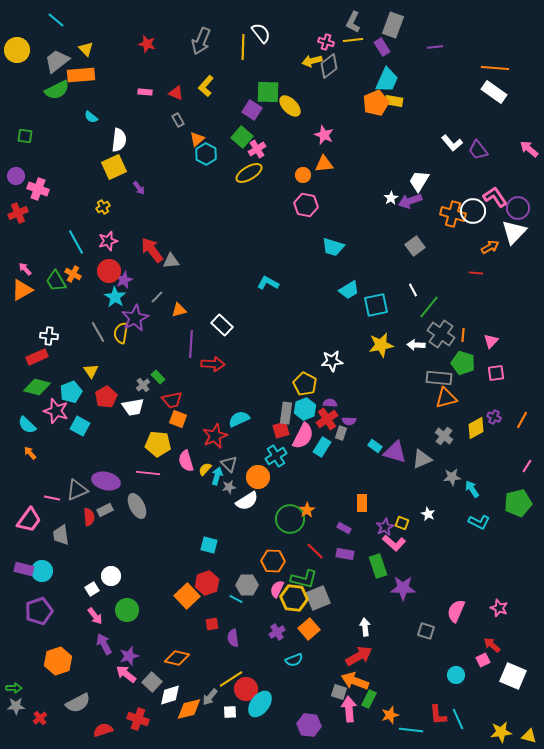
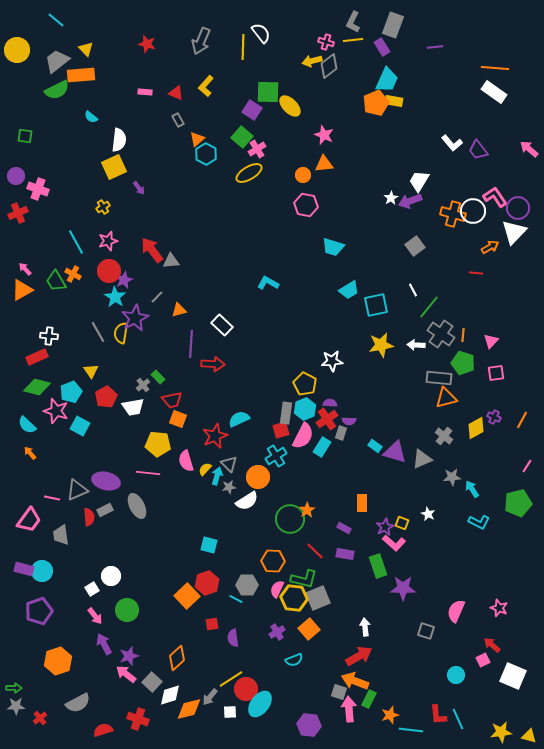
orange diamond at (177, 658): rotated 55 degrees counterclockwise
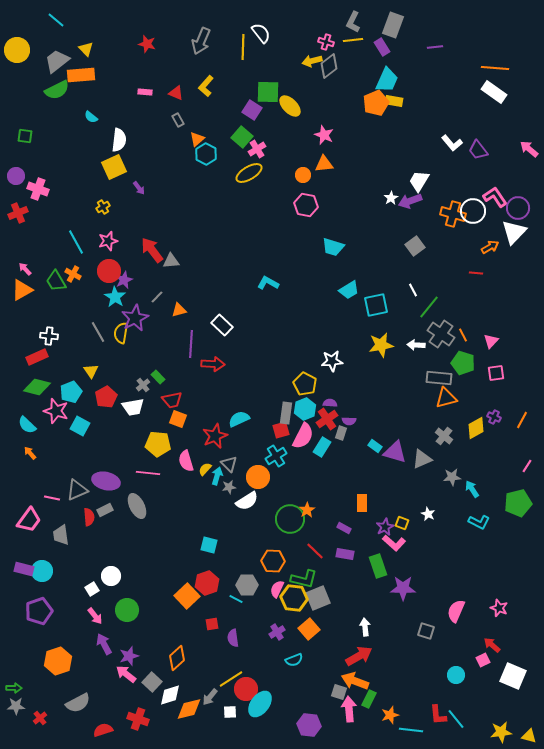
orange line at (463, 335): rotated 32 degrees counterclockwise
cyan line at (458, 719): moved 2 px left; rotated 15 degrees counterclockwise
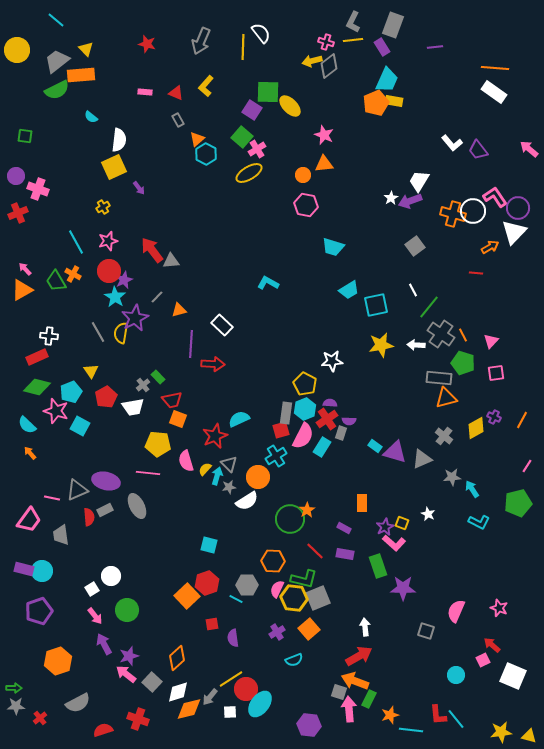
white diamond at (170, 695): moved 8 px right, 3 px up
